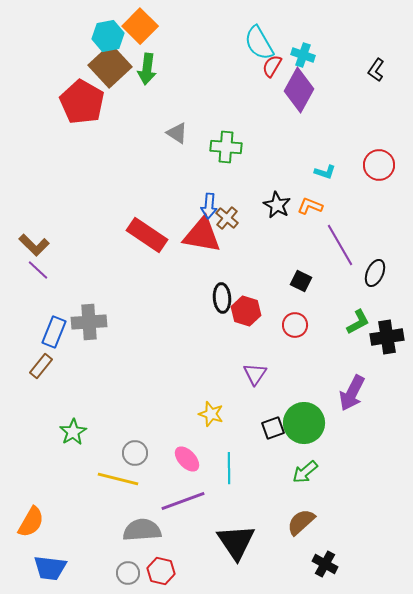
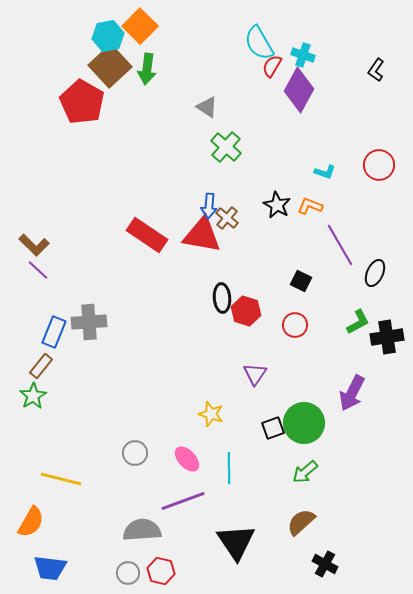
gray triangle at (177, 133): moved 30 px right, 26 px up
green cross at (226, 147): rotated 36 degrees clockwise
green star at (73, 432): moved 40 px left, 36 px up
yellow line at (118, 479): moved 57 px left
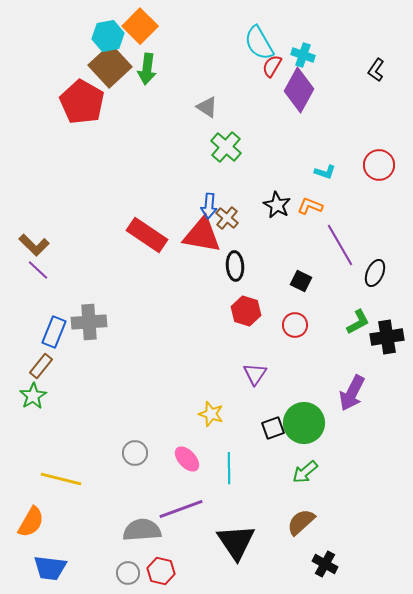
black ellipse at (222, 298): moved 13 px right, 32 px up
purple line at (183, 501): moved 2 px left, 8 px down
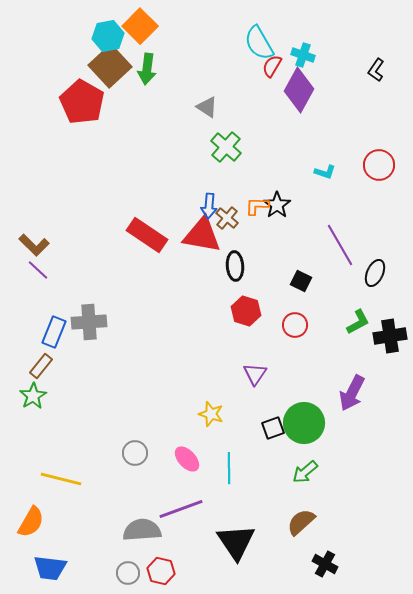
black star at (277, 205): rotated 8 degrees clockwise
orange L-shape at (310, 206): moved 53 px left; rotated 20 degrees counterclockwise
black cross at (387, 337): moved 3 px right, 1 px up
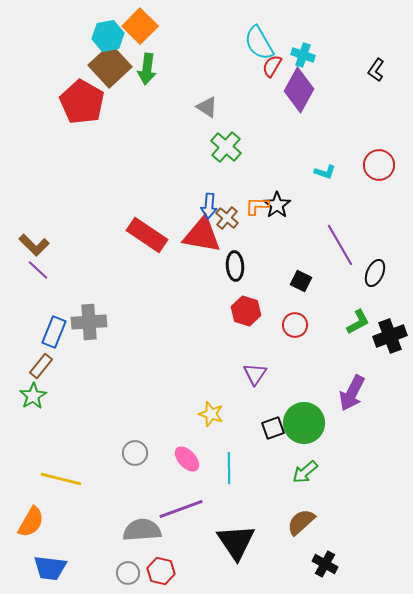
black cross at (390, 336): rotated 12 degrees counterclockwise
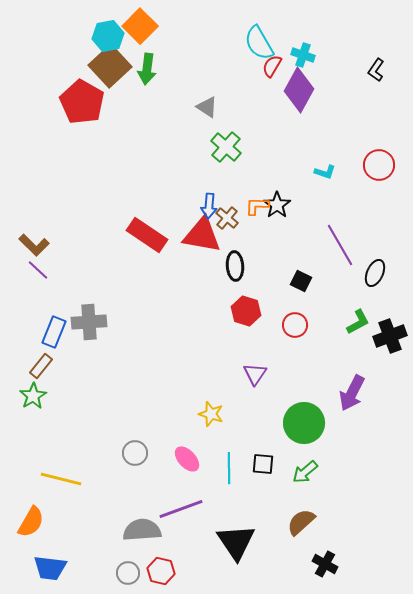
black square at (273, 428): moved 10 px left, 36 px down; rotated 25 degrees clockwise
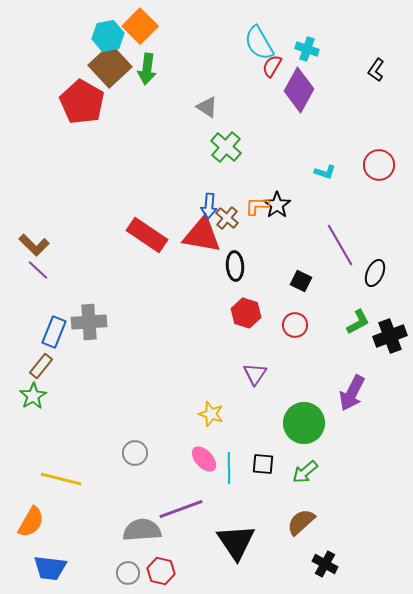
cyan cross at (303, 55): moved 4 px right, 6 px up
red hexagon at (246, 311): moved 2 px down
pink ellipse at (187, 459): moved 17 px right
